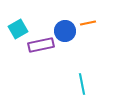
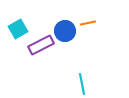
purple rectangle: rotated 15 degrees counterclockwise
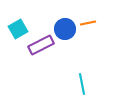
blue circle: moved 2 px up
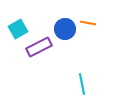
orange line: rotated 21 degrees clockwise
purple rectangle: moved 2 px left, 2 px down
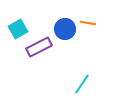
cyan line: rotated 45 degrees clockwise
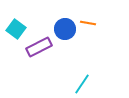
cyan square: moved 2 px left; rotated 24 degrees counterclockwise
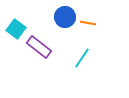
blue circle: moved 12 px up
purple rectangle: rotated 65 degrees clockwise
cyan line: moved 26 px up
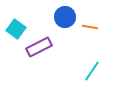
orange line: moved 2 px right, 4 px down
purple rectangle: rotated 65 degrees counterclockwise
cyan line: moved 10 px right, 13 px down
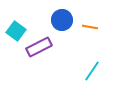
blue circle: moved 3 px left, 3 px down
cyan square: moved 2 px down
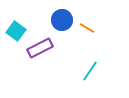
orange line: moved 3 px left, 1 px down; rotated 21 degrees clockwise
purple rectangle: moved 1 px right, 1 px down
cyan line: moved 2 px left
